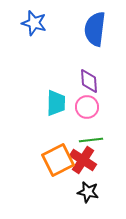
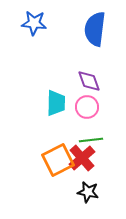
blue star: rotated 10 degrees counterclockwise
purple diamond: rotated 15 degrees counterclockwise
red cross: moved 1 px left, 2 px up; rotated 16 degrees clockwise
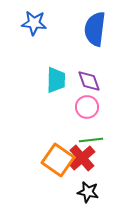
cyan trapezoid: moved 23 px up
orange square: rotated 28 degrees counterclockwise
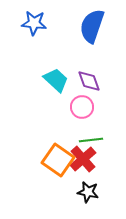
blue semicircle: moved 3 px left, 3 px up; rotated 12 degrees clockwise
cyan trapezoid: rotated 48 degrees counterclockwise
pink circle: moved 5 px left
red cross: moved 1 px right, 1 px down
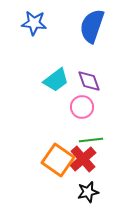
cyan trapezoid: rotated 100 degrees clockwise
black star: rotated 25 degrees counterclockwise
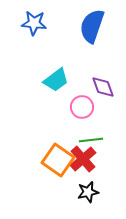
purple diamond: moved 14 px right, 6 px down
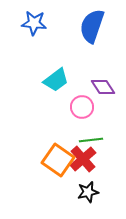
purple diamond: rotated 15 degrees counterclockwise
